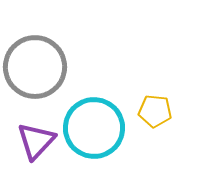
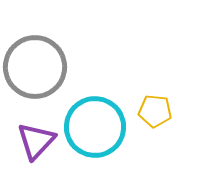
cyan circle: moved 1 px right, 1 px up
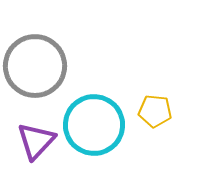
gray circle: moved 1 px up
cyan circle: moved 1 px left, 2 px up
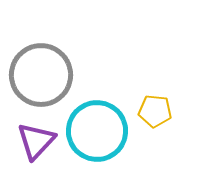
gray circle: moved 6 px right, 9 px down
cyan circle: moved 3 px right, 6 px down
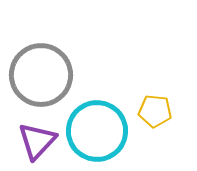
purple triangle: moved 1 px right
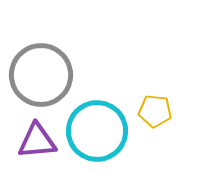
purple triangle: rotated 42 degrees clockwise
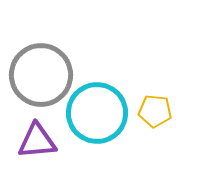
cyan circle: moved 18 px up
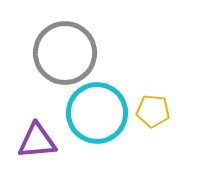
gray circle: moved 24 px right, 22 px up
yellow pentagon: moved 2 px left
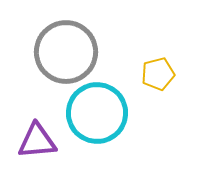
gray circle: moved 1 px right, 1 px up
yellow pentagon: moved 5 px right, 37 px up; rotated 20 degrees counterclockwise
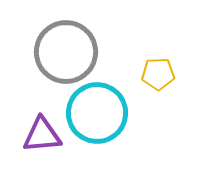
yellow pentagon: rotated 12 degrees clockwise
purple triangle: moved 5 px right, 6 px up
